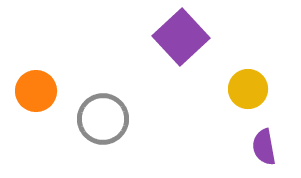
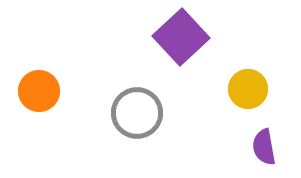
orange circle: moved 3 px right
gray circle: moved 34 px right, 6 px up
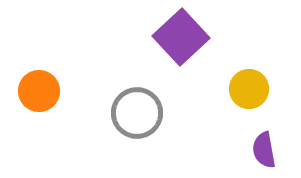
yellow circle: moved 1 px right
purple semicircle: moved 3 px down
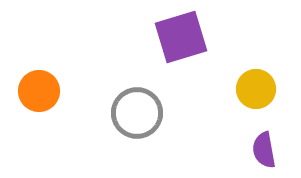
purple square: rotated 26 degrees clockwise
yellow circle: moved 7 px right
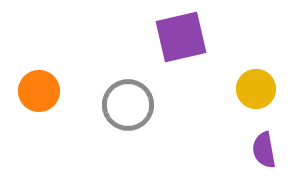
purple square: rotated 4 degrees clockwise
gray circle: moved 9 px left, 8 px up
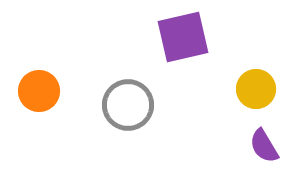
purple square: moved 2 px right
purple semicircle: moved 4 px up; rotated 21 degrees counterclockwise
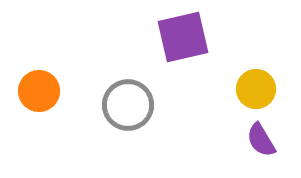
purple semicircle: moved 3 px left, 6 px up
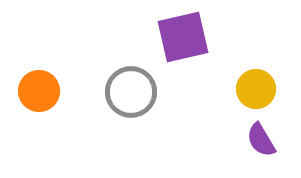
gray circle: moved 3 px right, 13 px up
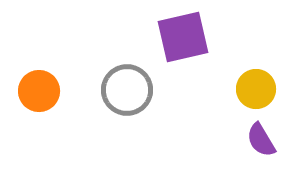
gray circle: moved 4 px left, 2 px up
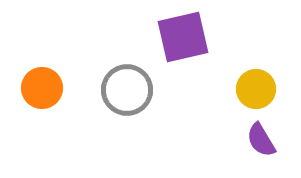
orange circle: moved 3 px right, 3 px up
